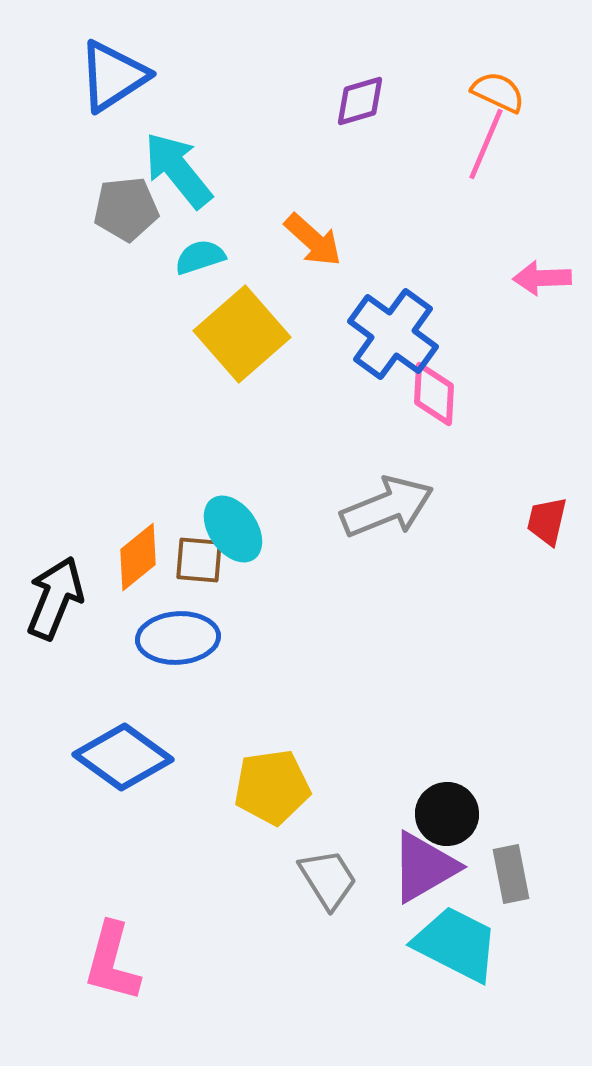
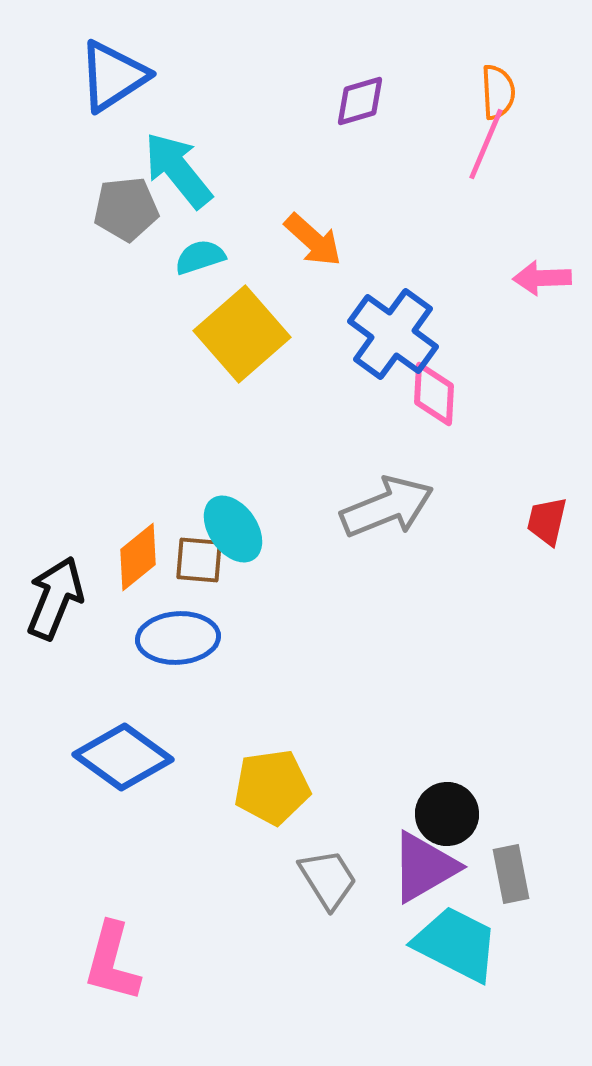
orange semicircle: rotated 62 degrees clockwise
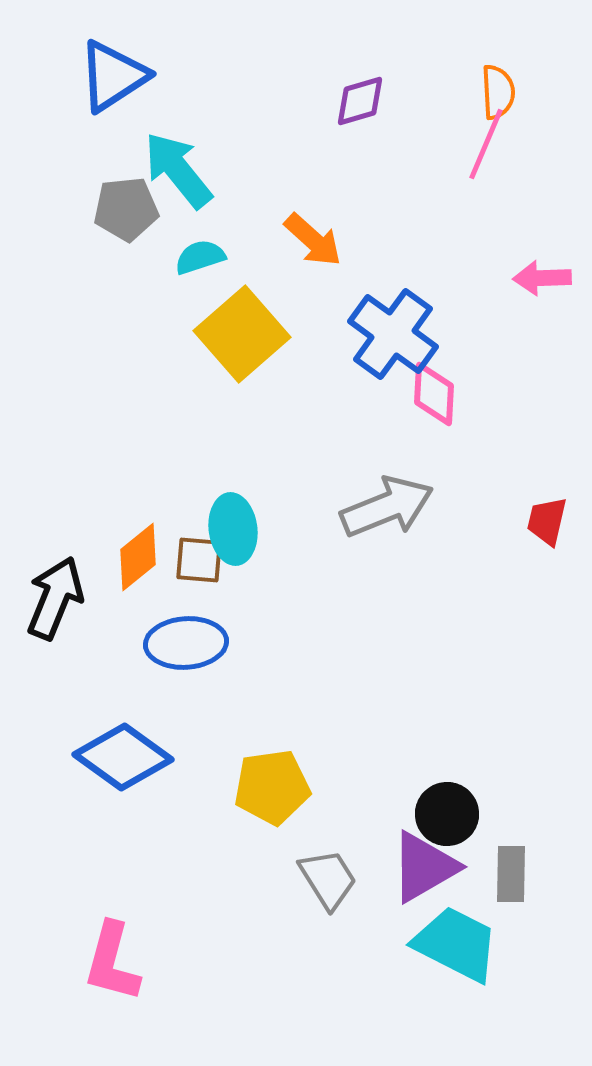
cyan ellipse: rotated 28 degrees clockwise
blue ellipse: moved 8 px right, 5 px down
gray rectangle: rotated 12 degrees clockwise
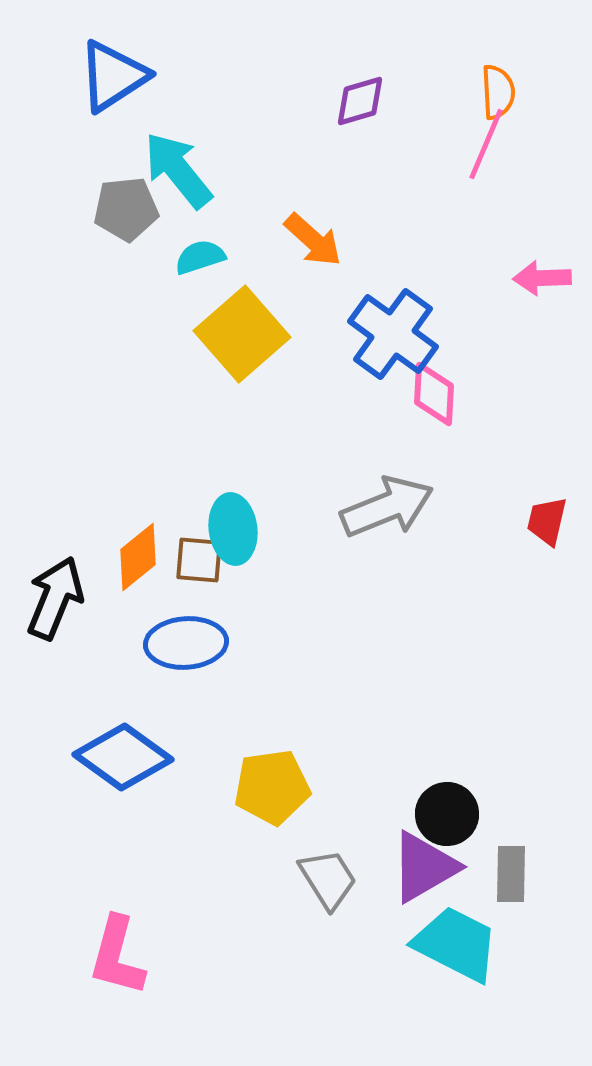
pink L-shape: moved 5 px right, 6 px up
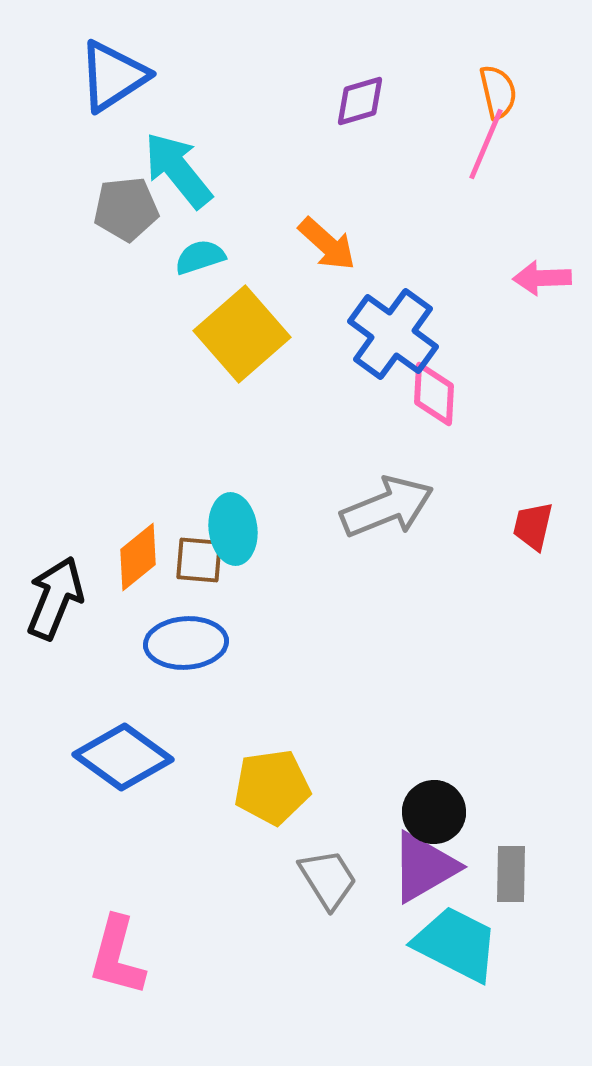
orange semicircle: rotated 10 degrees counterclockwise
orange arrow: moved 14 px right, 4 px down
red trapezoid: moved 14 px left, 5 px down
black circle: moved 13 px left, 2 px up
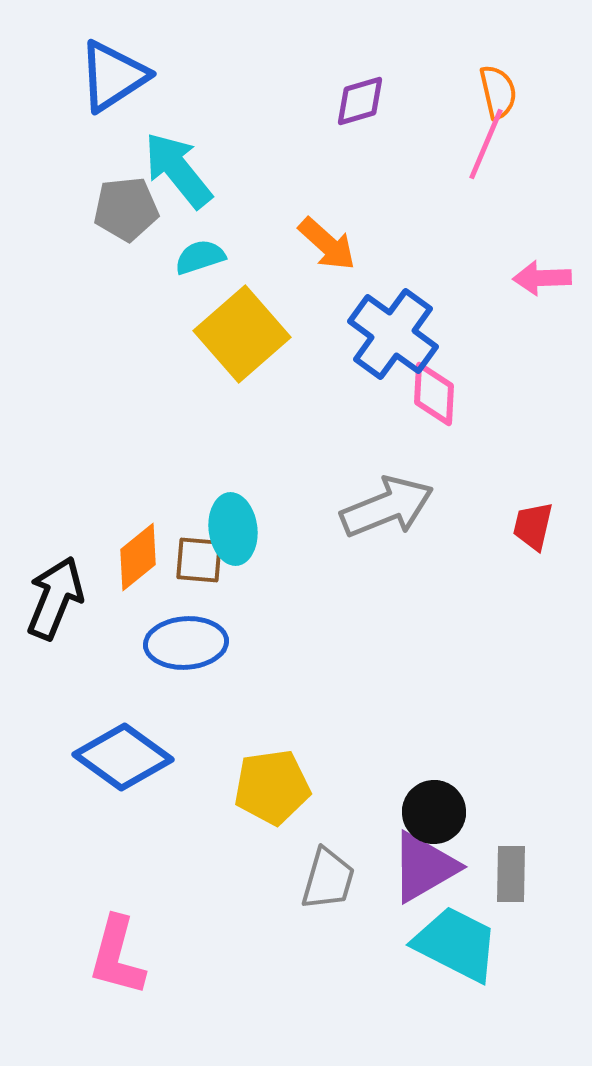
gray trapezoid: rotated 48 degrees clockwise
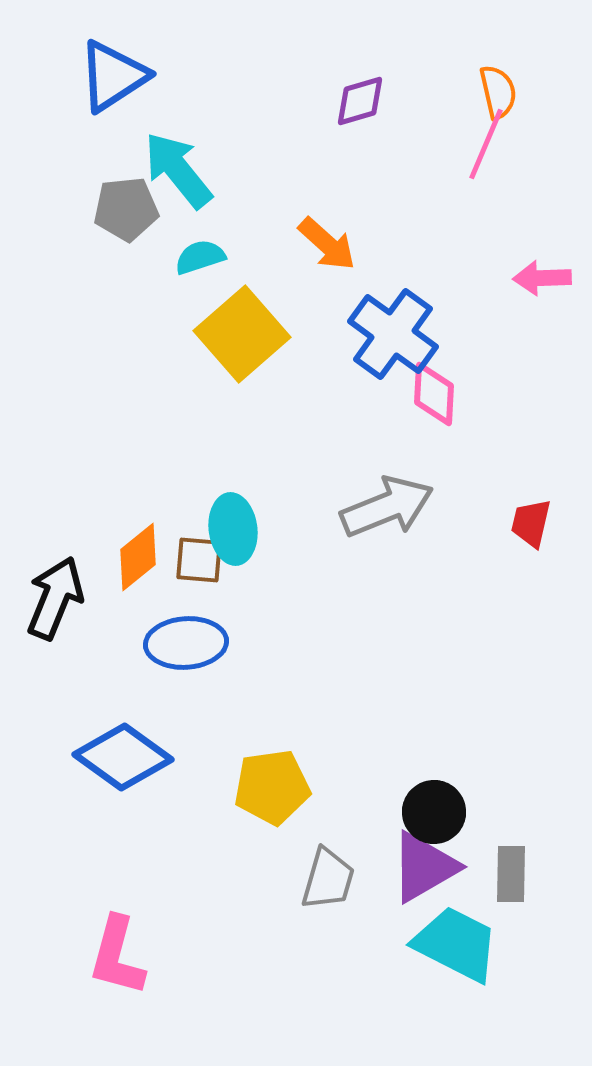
red trapezoid: moved 2 px left, 3 px up
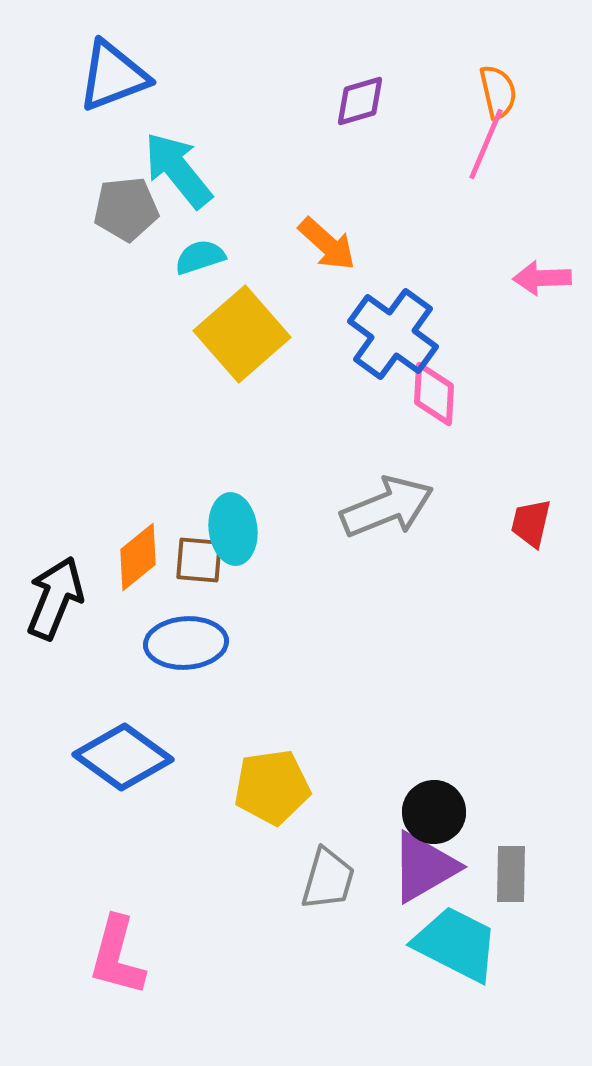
blue triangle: rotated 12 degrees clockwise
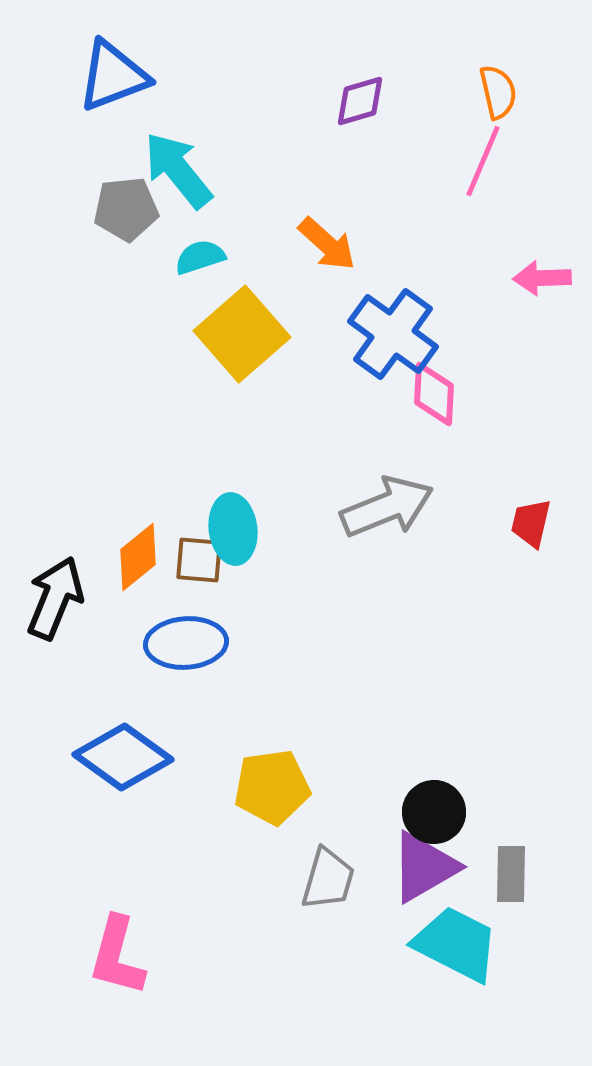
pink line: moved 3 px left, 17 px down
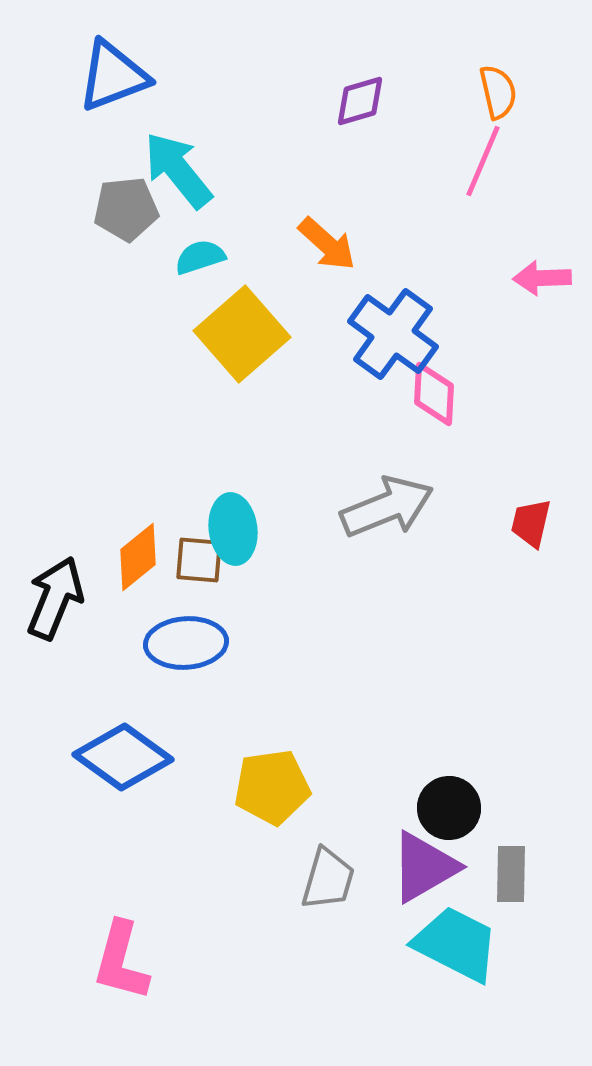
black circle: moved 15 px right, 4 px up
pink L-shape: moved 4 px right, 5 px down
